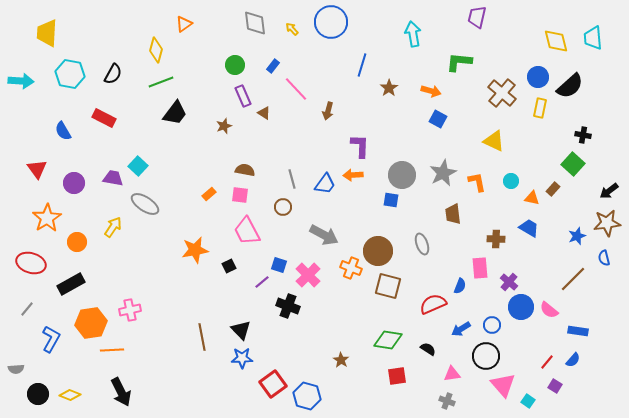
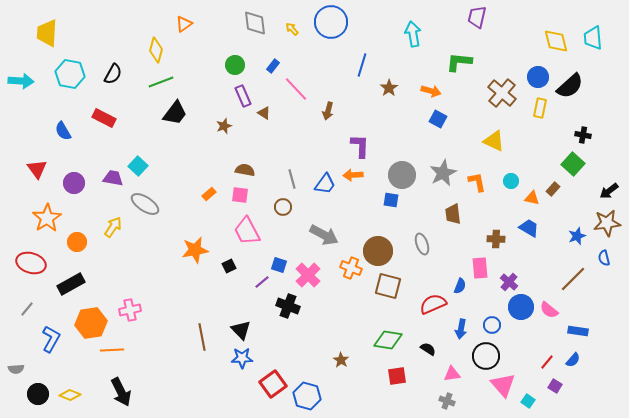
blue arrow at (461, 329): rotated 48 degrees counterclockwise
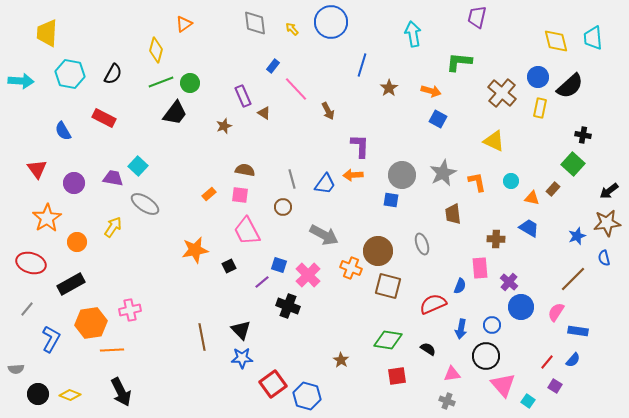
green circle at (235, 65): moved 45 px left, 18 px down
brown arrow at (328, 111): rotated 42 degrees counterclockwise
pink semicircle at (549, 310): moved 7 px right, 2 px down; rotated 84 degrees clockwise
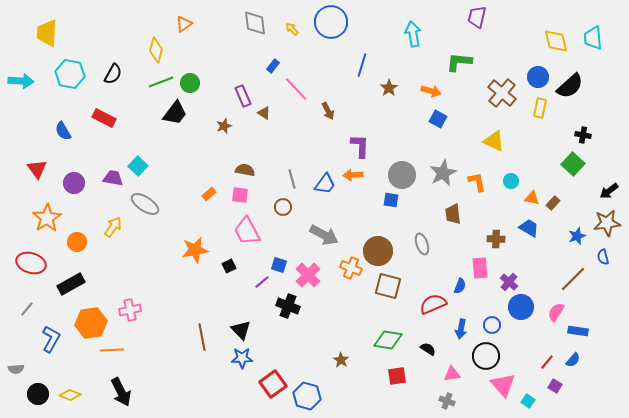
brown rectangle at (553, 189): moved 14 px down
blue semicircle at (604, 258): moved 1 px left, 1 px up
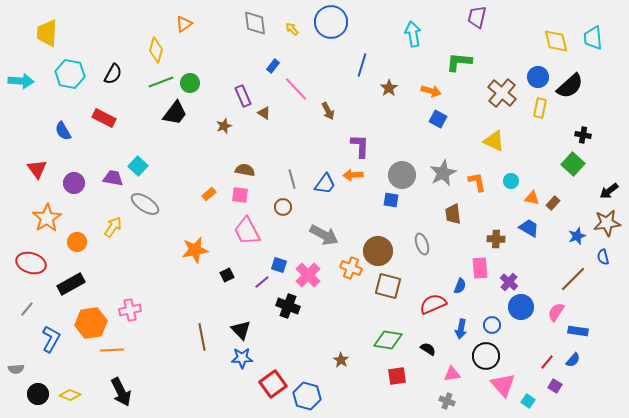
black square at (229, 266): moved 2 px left, 9 px down
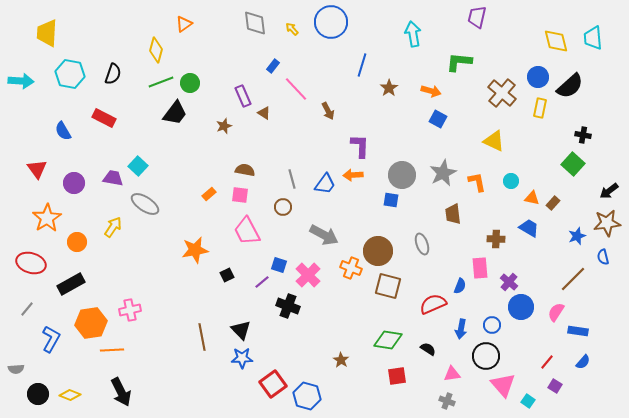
black semicircle at (113, 74): rotated 10 degrees counterclockwise
blue semicircle at (573, 360): moved 10 px right, 2 px down
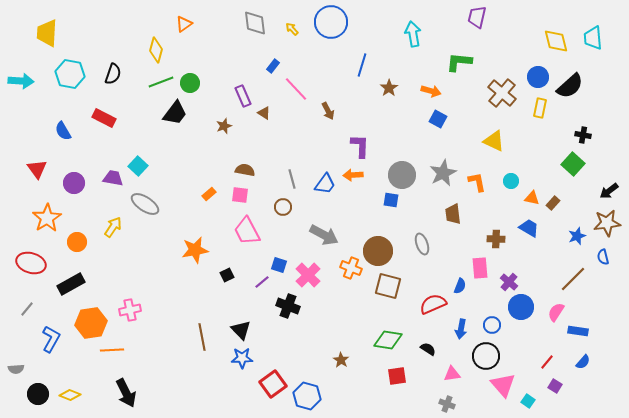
black arrow at (121, 392): moved 5 px right, 1 px down
gray cross at (447, 401): moved 3 px down
